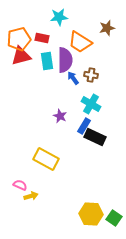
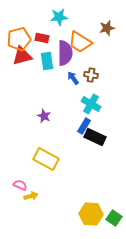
red triangle: moved 1 px right
purple semicircle: moved 7 px up
purple star: moved 16 px left
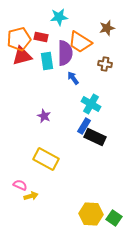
red rectangle: moved 1 px left, 1 px up
brown cross: moved 14 px right, 11 px up
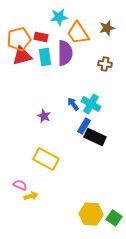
orange trapezoid: moved 2 px left, 9 px up; rotated 25 degrees clockwise
cyan rectangle: moved 2 px left, 4 px up
blue arrow: moved 26 px down
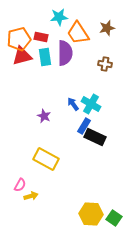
pink semicircle: rotated 96 degrees clockwise
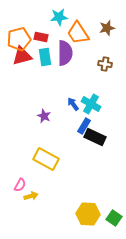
yellow hexagon: moved 3 px left
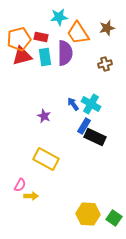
brown cross: rotated 24 degrees counterclockwise
yellow arrow: rotated 16 degrees clockwise
